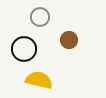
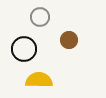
yellow semicircle: rotated 12 degrees counterclockwise
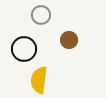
gray circle: moved 1 px right, 2 px up
yellow semicircle: rotated 84 degrees counterclockwise
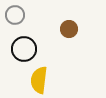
gray circle: moved 26 px left
brown circle: moved 11 px up
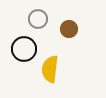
gray circle: moved 23 px right, 4 px down
yellow semicircle: moved 11 px right, 11 px up
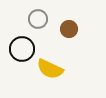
black circle: moved 2 px left
yellow semicircle: rotated 72 degrees counterclockwise
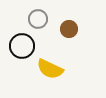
black circle: moved 3 px up
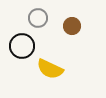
gray circle: moved 1 px up
brown circle: moved 3 px right, 3 px up
